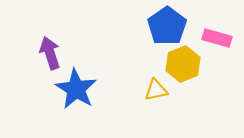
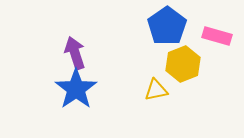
pink rectangle: moved 2 px up
purple arrow: moved 25 px right
blue star: rotated 6 degrees clockwise
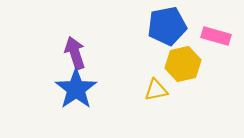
blue pentagon: rotated 24 degrees clockwise
pink rectangle: moved 1 px left
yellow hexagon: rotated 8 degrees clockwise
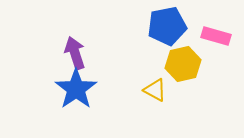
yellow triangle: moved 1 px left; rotated 40 degrees clockwise
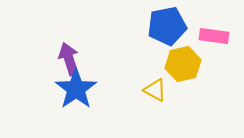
pink rectangle: moved 2 px left; rotated 8 degrees counterclockwise
purple arrow: moved 6 px left, 6 px down
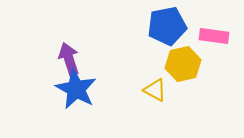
blue star: rotated 9 degrees counterclockwise
